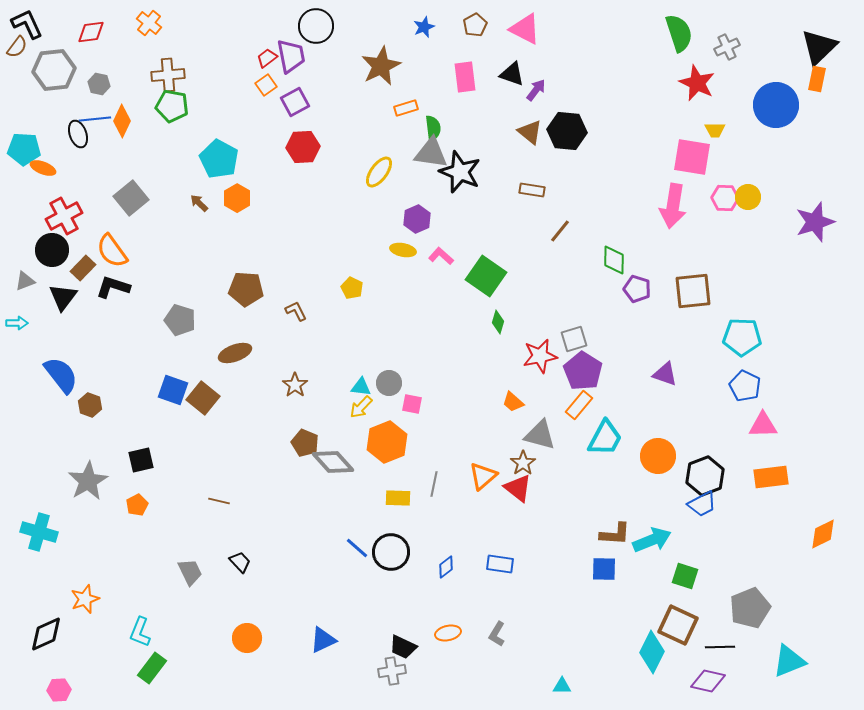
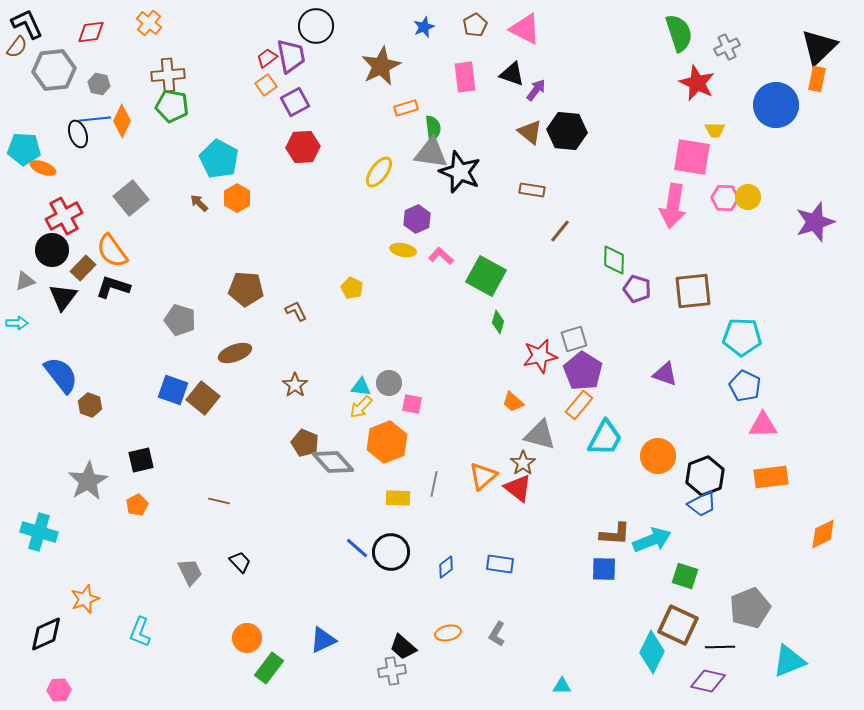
green square at (486, 276): rotated 6 degrees counterclockwise
black trapezoid at (403, 647): rotated 16 degrees clockwise
green rectangle at (152, 668): moved 117 px right
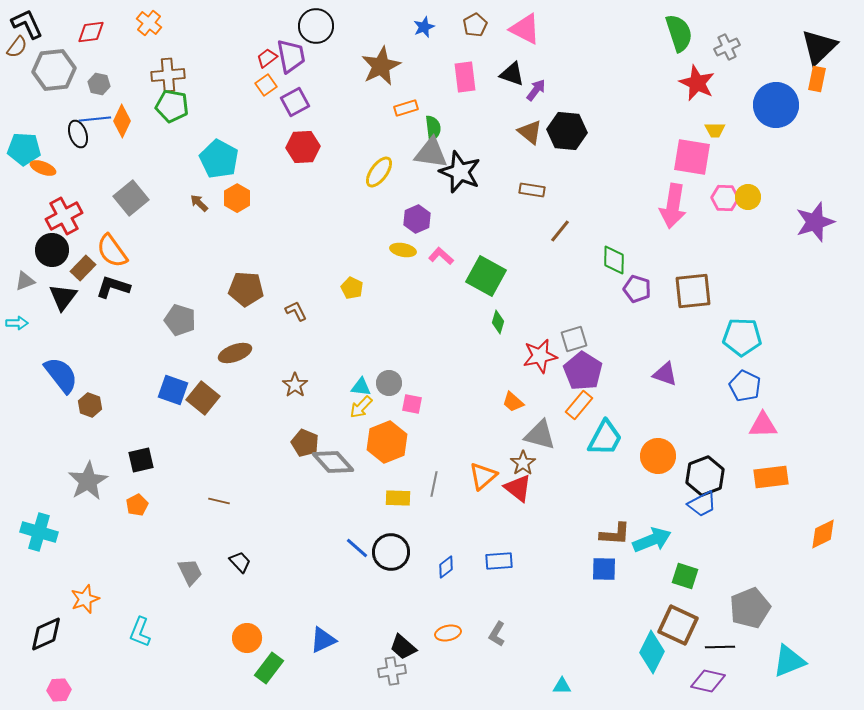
blue rectangle at (500, 564): moved 1 px left, 3 px up; rotated 12 degrees counterclockwise
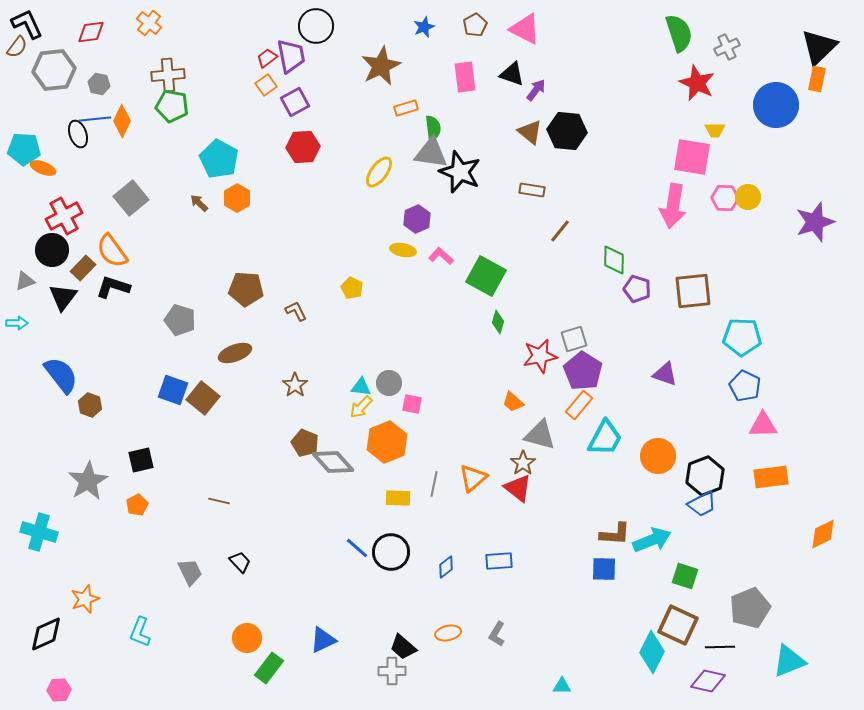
orange triangle at (483, 476): moved 10 px left, 2 px down
gray cross at (392, 671): rotated 8 degrees clockwise
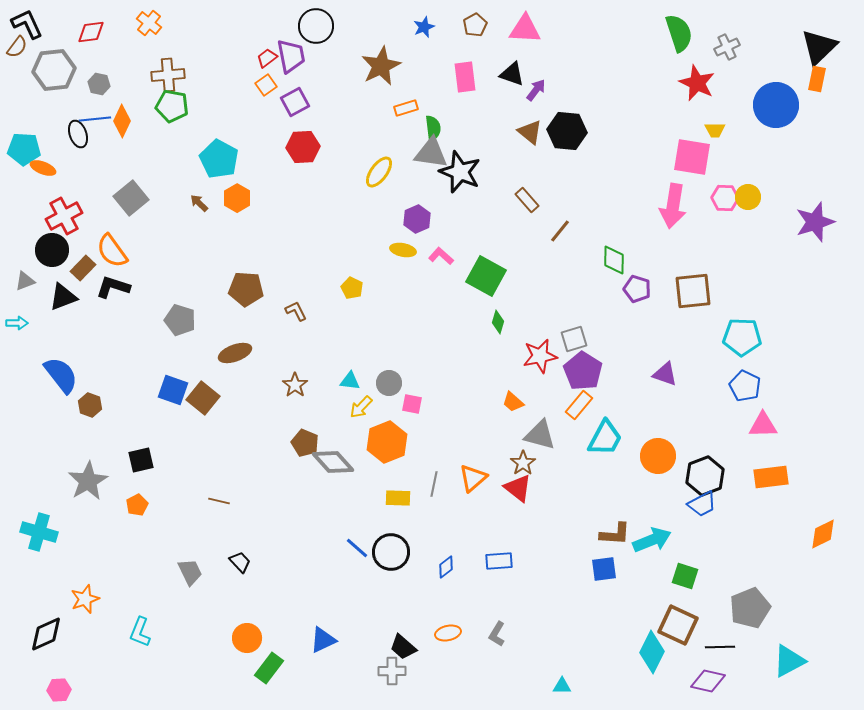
pink triangle at (525, 29): rotated 24 degrees counterclockwise
brown rectangle at (532, 190): moved 5 px left, 10 px down; rotated 40 degrees clockwise
black triangle at (63, 297): rotated 32 degrees clockwise
cyan triangle at (361, 387): moved 11 px left, 6 px up
blue square at (604, 569): rotated 8 degrees counterclockwise
cyan triangle at (789, 661): rotated 6 degrees counterclockwise
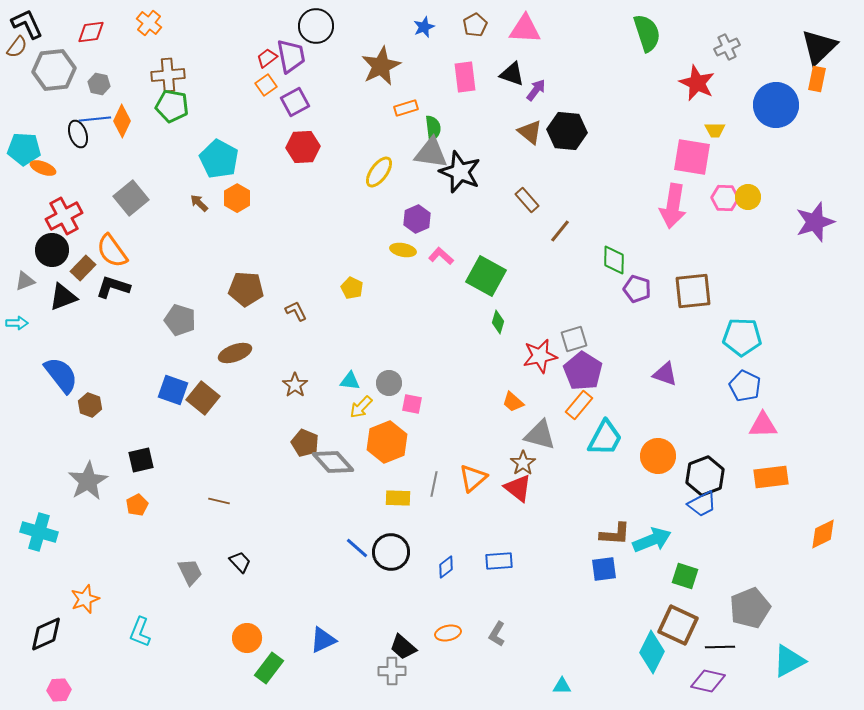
green semicircle at (679, 33): moved 32 px left
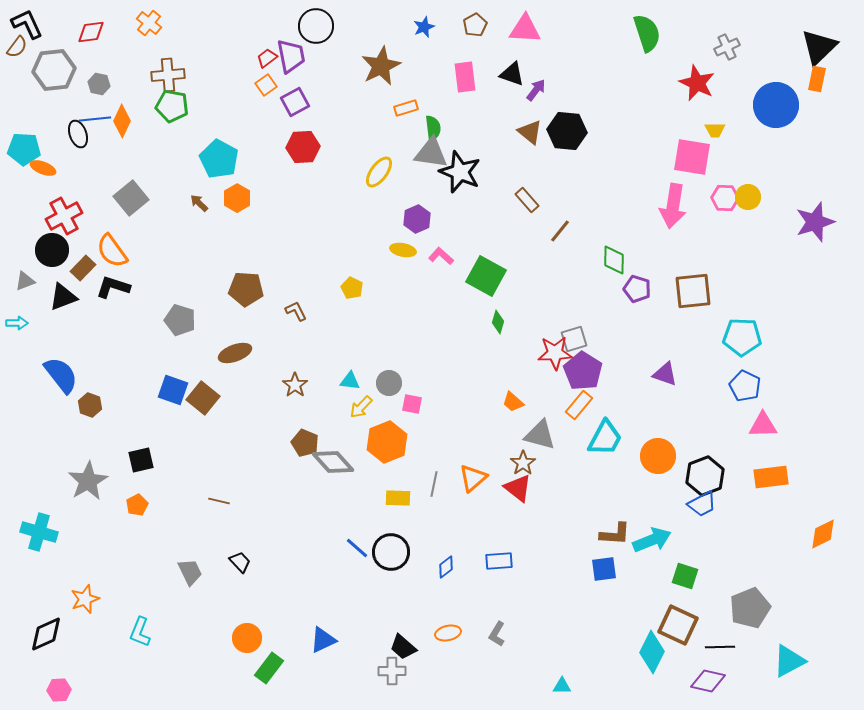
red star at (540, 356): moved 15 px right, 3 px up; rotated 8 degrees clockwise
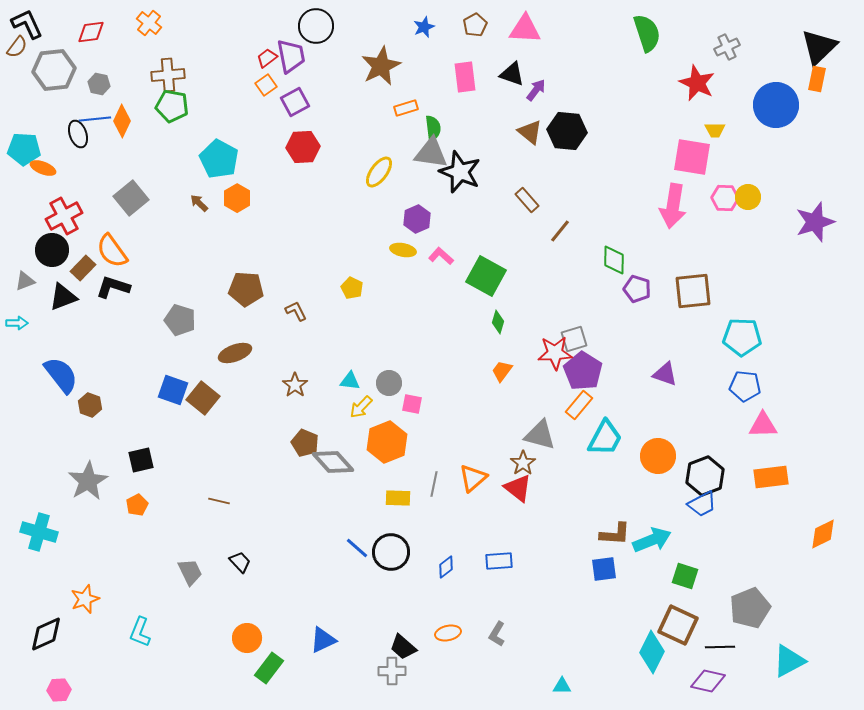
blue pentagon at (745, 386): rotated 20 degrees counterclockwise
orange trapezoid at (513, 402): moved 11 px left, 31 px up; rotated 85 degrees clockwise
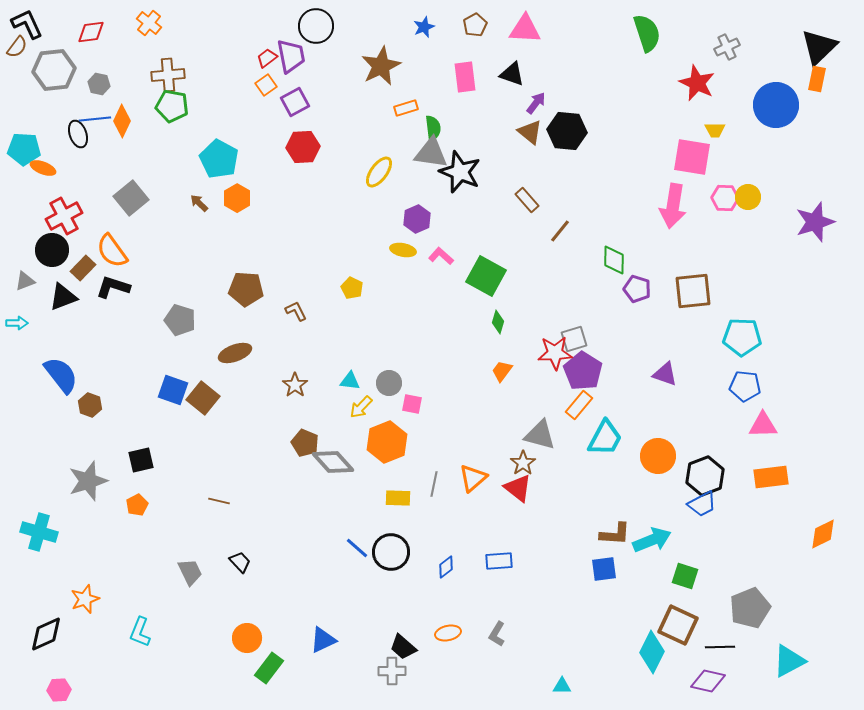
purple arrow at (536, 90): moved 13 px down
gray star at (88, 481): rotated 12 degrees clockwise
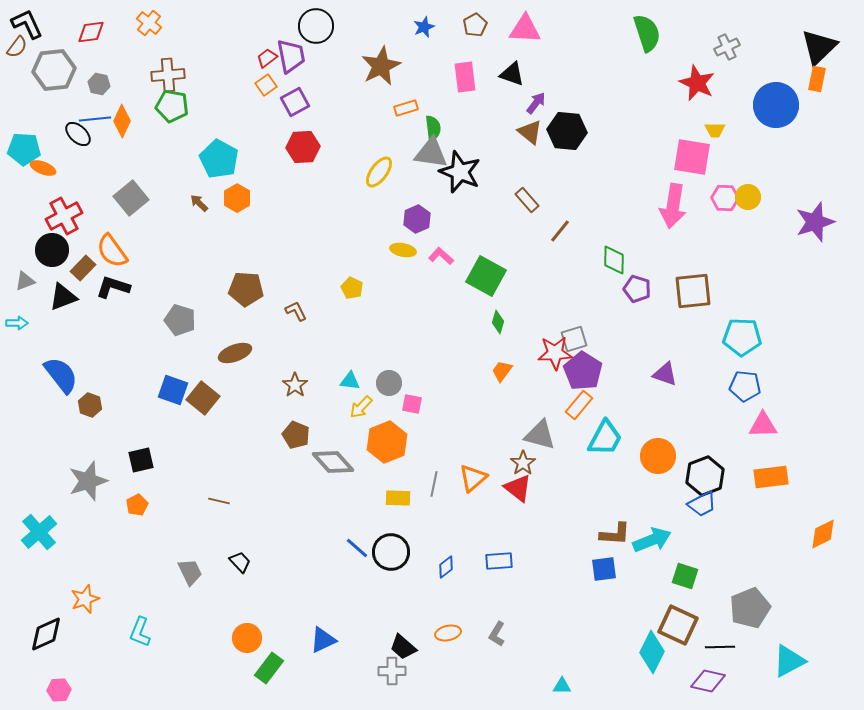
black ellipse at (78, 134): rotated 28 degrees counterclockwise
brown pentagon at (305, 443): moved 9 px left, 8 px up
cyan cross at (39, 532): rotated 33 degrees clockwise
